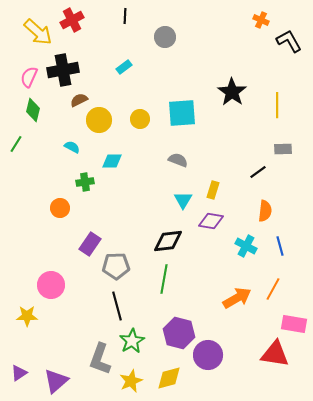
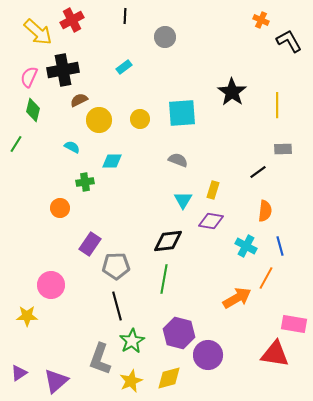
orange line at (273, 289): moved 7 px left, 11 px up
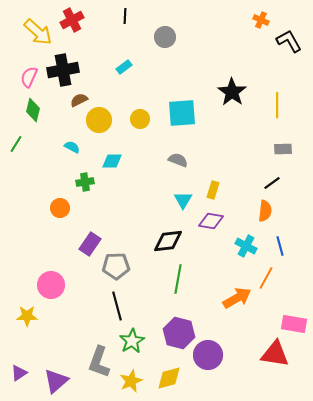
black line at (258, 172): moved 14 px right, 11 px down
green line at (164, 279): moved 14 px right
gray L-shape at (100, 359): moved 1 px left, 3 px down
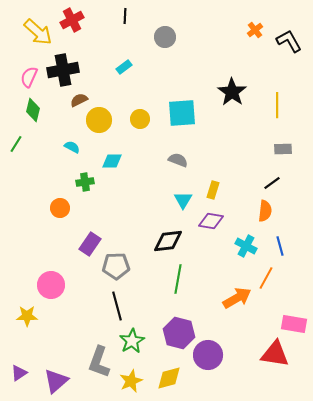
orange cross at (261, 20): moved 6 px left, 10 px down; rotated 28 degrees clockwise
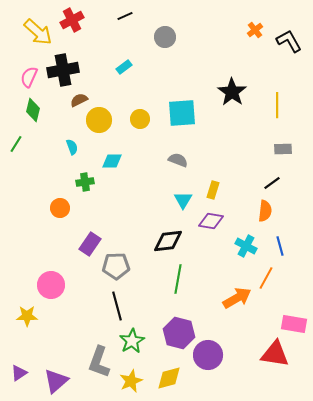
black line at (125, 16): rotated 63 degrees clockwise
cyan semicircle at (72, 147): rotated 42 degrees clockwise
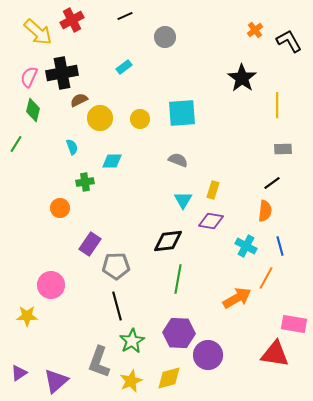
black cross at (63, 70): moved 1 px left, 3 px down
black star at (232, 92): moved 10 px right, 14 px up
yellow circle at (99, 120): moved 1 px right, 2 px up
purple hexagon at (179, 333): rotated 12 degrees counterclockwise
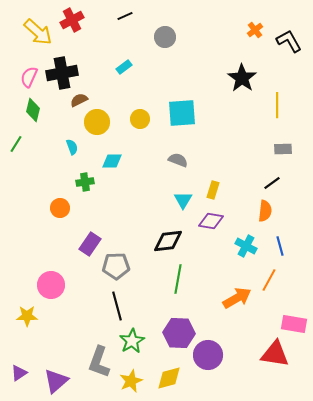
yellow circle at (100, 118): moved 3 px left, 4 px down
orange line at (266, 278): moved 3 px right, 2 px down
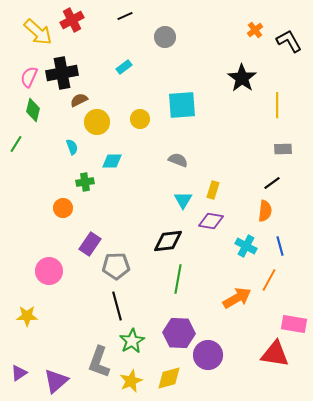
cyan square at (182, 113): moved 8 px up
orange circle at (60, 208): moved 3 px right
pink circle at (51, 285): moved 2 px left, 14 px up
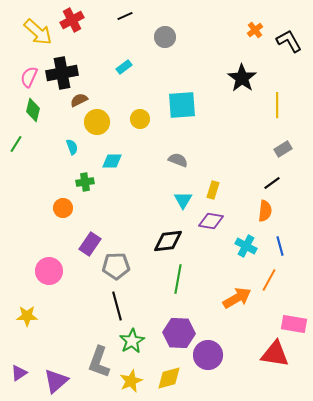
gray rectangle at (283, 149): rotated 30 degrees counterclockwise
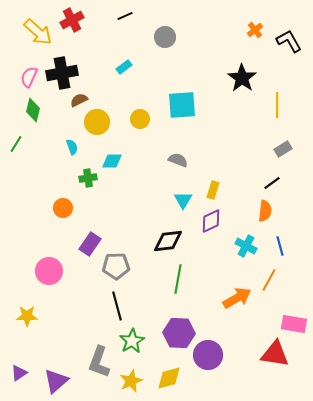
green cross at (85, 182): moved 3 px right, 4 px up
purple diamond at (211, 221): rotated 35 degrees counterclockwise
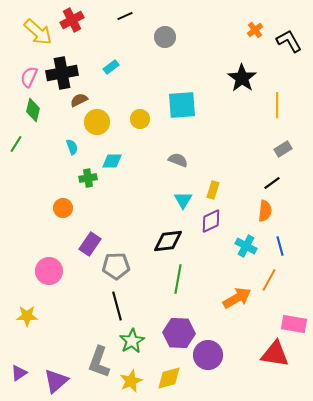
cyan rectangle at (124, 67): moved 13 px left
